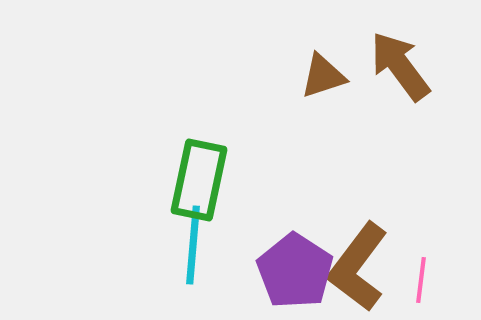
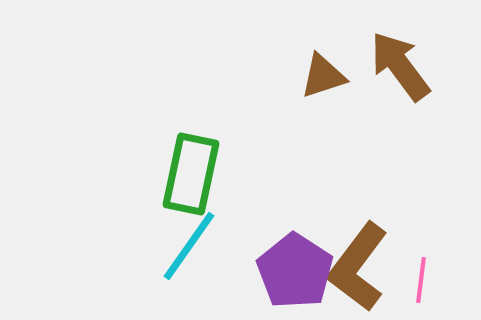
green rectangle: moved 8 px left, 6 px up
cyan line: moved 4 px left, 1 px down; rotated 30 degrees clockwise
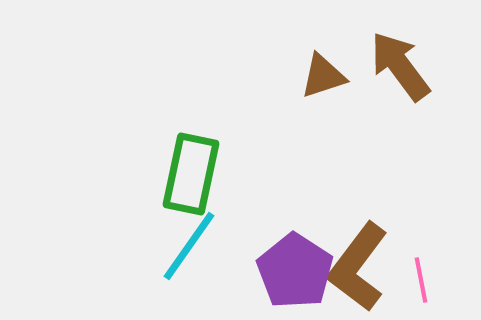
pink line: rotated 18 degrees counterclockwise
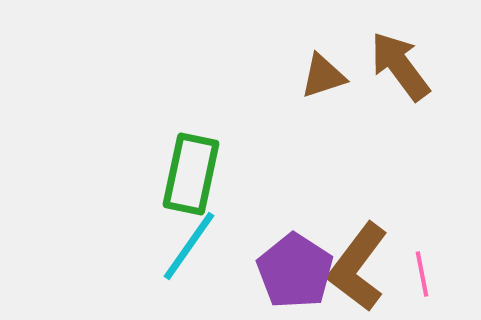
pink line: moved 1 px right, 6 px up
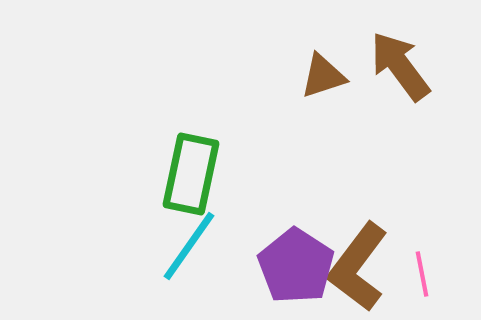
purple pentagon: moved 1 px right, 5 px up
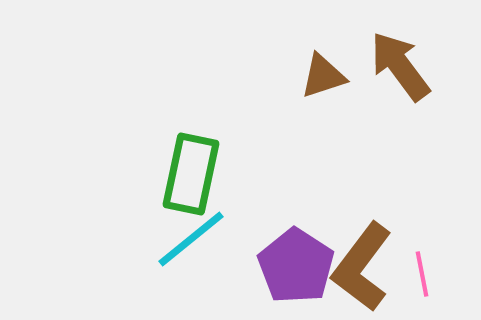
cyan line: moved 2 px right, 7 px up; rotated 16 degrees clockwise
brown L-shape: moved 4 px right
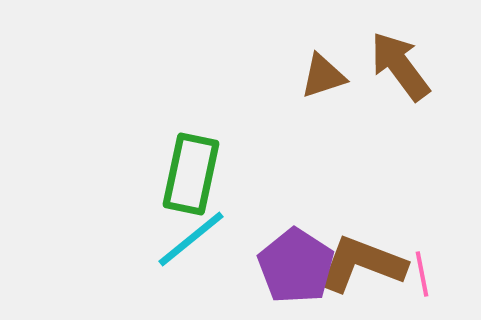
brown L-shape: moved 3 px up; rotated 74 degrees clockwise
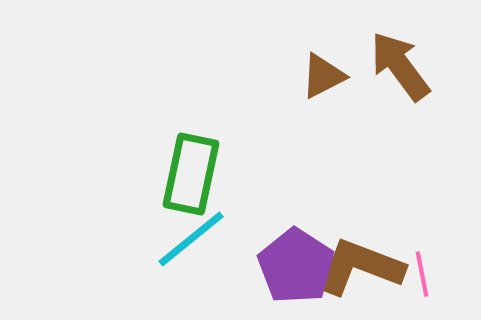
brown triangle: rotated 9 degrees counterclockwise
brown L-shape: moved 2 px left, 3 px down
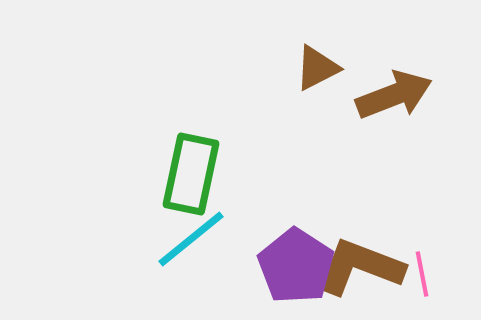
brown arrow: moved 6 px left, 29 px down; rotated 106 degrees clockwise
brown triangle: moved 6 px left, 8 px up
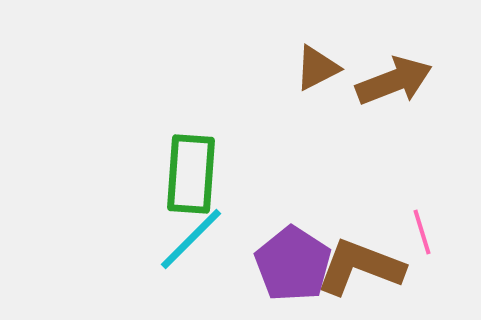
brown arrow: moved 14 px up
green rectangle: rotated 8 degrees counterclockwise
cyan line: rotated 6 degrees counterclockwise
purple pentagon: moved 3 px left, 2 px up
pink line: moved 42 px up; rotated 6 degrees counterclockwise
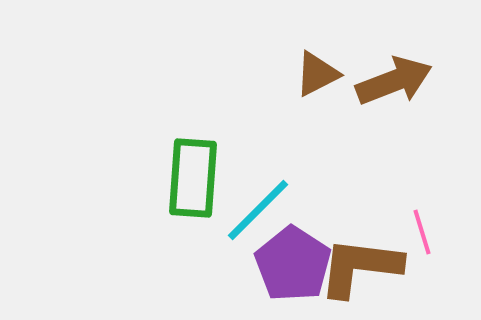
brown triangle: moved 6 px down
green rectangle: moved 2 px right, 4 px down
cyan line: moved 67 px right, 29 px up
brown L-shape: rotated 14 degrees counterclockwise
